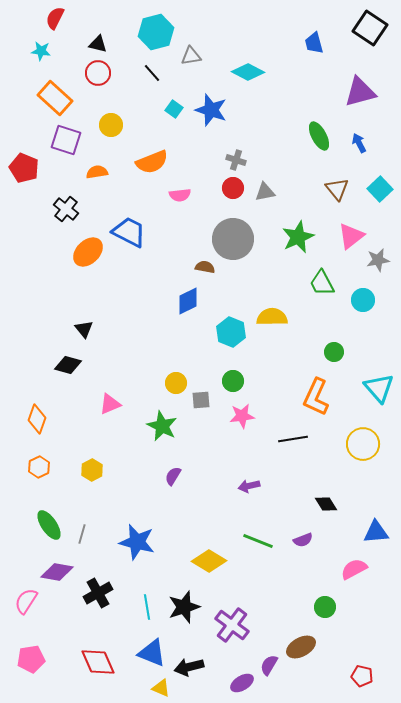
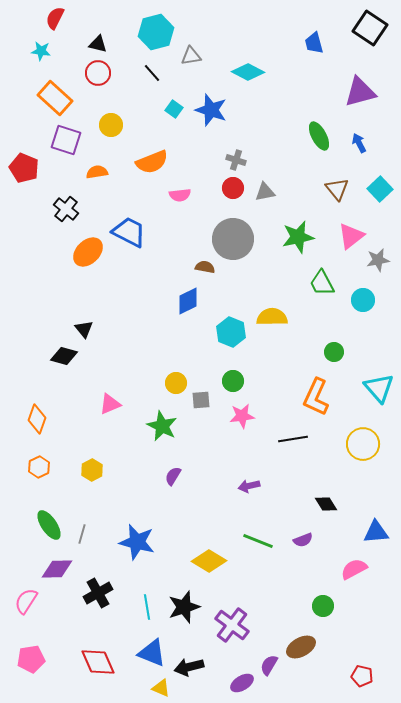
green star at (298, 237): rotated 12 degrees clockwise
black diamond at (68, 365): moved 4 px left, 9 px up
purple diamond at (57, 572): moved 3 px up; rotated 12 degrees counterclockwise
green circle at (325, 607): moved 2 px left, 1 px up
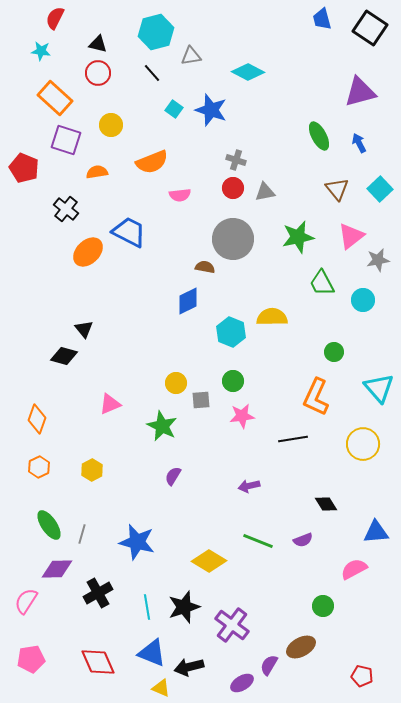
blue trapezoid at (314, 43): moved 8 px right, 24 px up
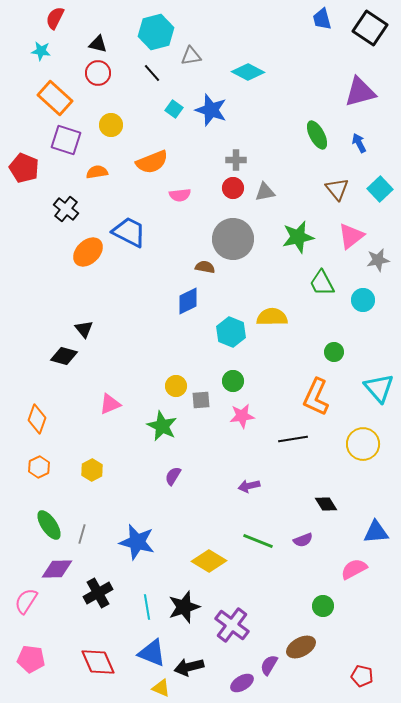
green ellipse at (319, 136): moved 2 px left, 1 px up
gray cross at (236, 160): rotated 18 degrees counterclockwise
yellow circle at (176, 383): moved 3 px down
pink pentagon at (31, 659): rotated 16 degrees clockwise
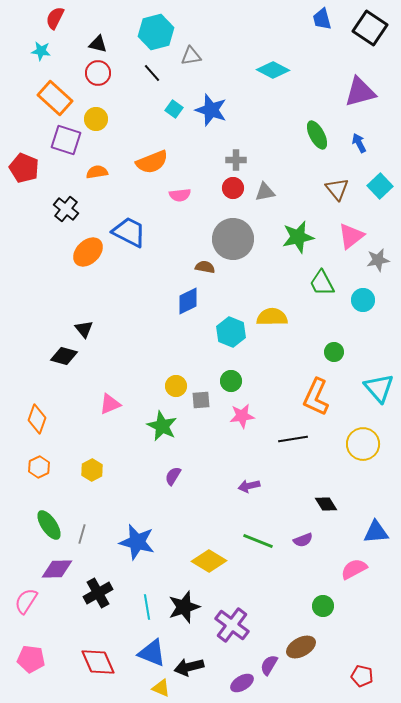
cyan diamond at (248, 72): moved 25 px right, 2 px up
yellow circle at (111, 125): moved 15 px left, 6 px up
cyan square at (380, 189): moved 3 px up
green circle at (233, 381): moved 2 px left
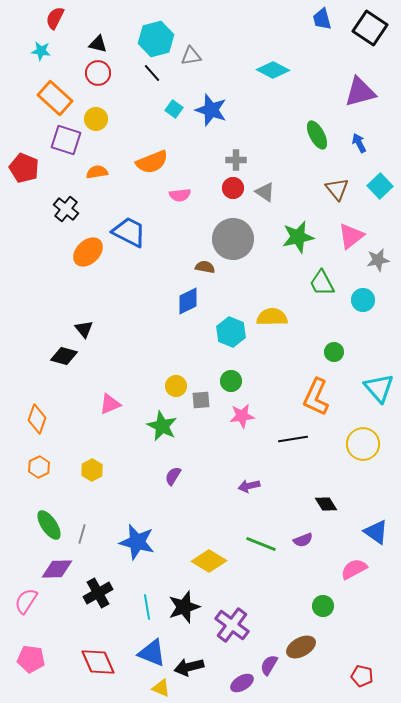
cyan hexagon at (156, 32): moved 7 px down
gray triangle at (265, 192): rotated 45 degrees clockwise
blue triangle at (376, 532): rotated 40 degrees clockwise
green line at (258, 541): moved 3 px right, 3 px down
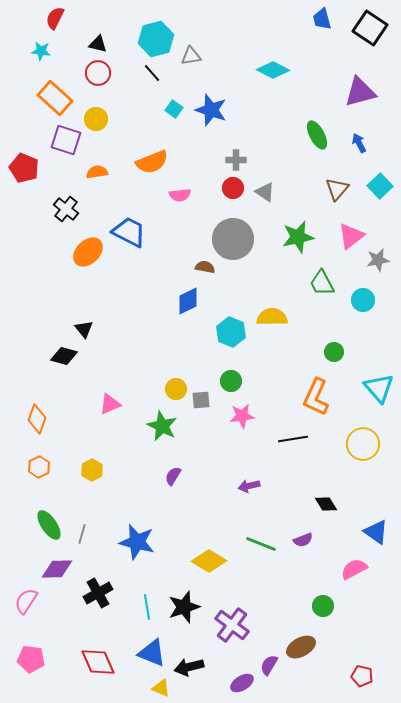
brown triangle at (337, 189): rotated 20 degrees clockwise
yellow circle at (176, 386): moved 3 px down
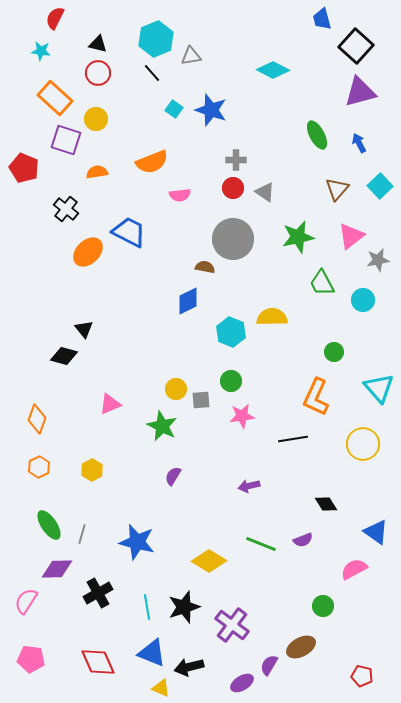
black square at (370, 28): moved 14 px left, 18 px down; rotated 8 degrees clockwise
cyan hexagon at (156, 39): rotated 8 degrees counterclockwise
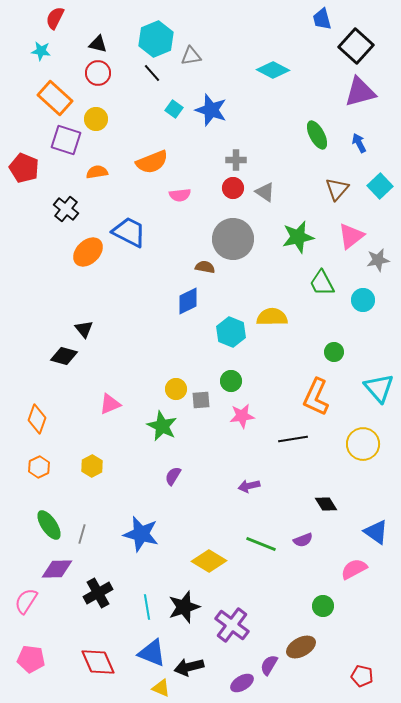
yellow hexagon at (92, 470): moved 4 px up
blue star at (137, 542): moved 4 px right, 8 px up
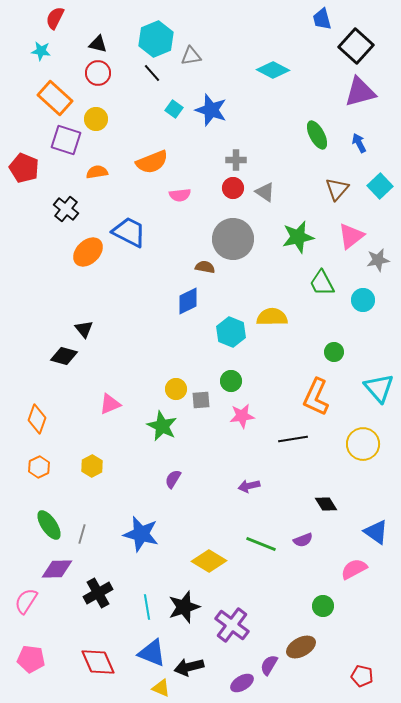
purple semicircle at (173, 476): moved 3 px down
